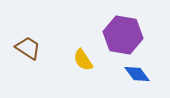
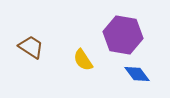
brown trapezoid: moved 3 px right, 1 px up
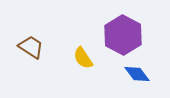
purple hexagon: rotated 18 degrees clockwise
yellow semicircle: moved 2 px up
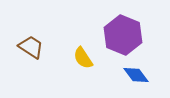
purple hexagon: rotated 6 degrees counterclockwise
blue diamond: moved 1 px left, 1 px down
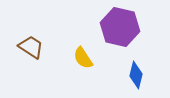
purple hexagon: moved 3 px left, 8 px up; rotated 9 degrees counterclockwise
blue diamond: rotated 52 degrees clockwise
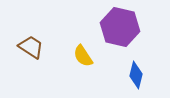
yellow semicircle: moved 2 px up
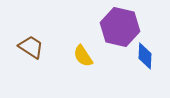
blue diamond: moved 9 px right, 19 px up; rotated 12 degrees counterclockwise
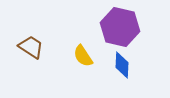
blue diamond: moved 23 px left, 9 px down
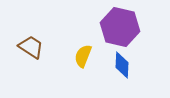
yellow semicircle: rotated 55 degrees clockwise
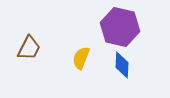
brown trapezoid: moved 2 px left, 1 px down; rotated 84 degrees clockwise
yellow semicircle: moved 2 px left, 2 px down
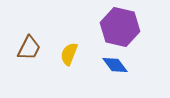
yellow semicircle: moved 12 px left, 4 px up
blue diamond: moved 7 px left; rotated 40 degrees counterclockwise
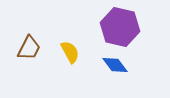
yellow semicircle: moved 1 px right, 2 px up; rotated 130 degrees clockwise
